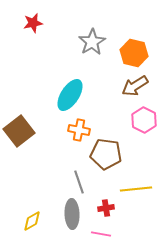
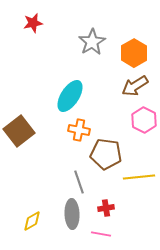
orange hexagon: rotated 16 degrees clockwise
cyan ellipse: moved 1 px down
yellow line: moved 3 px right, 12 px up
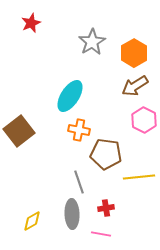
red star: moved 2 px left; rotated 12 degrees counterclockwise
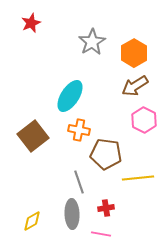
brown square: moved 14 px right, 5 px down
yellow line: moved 1 px left, 1 px down
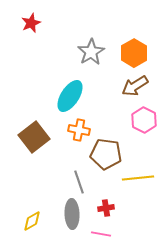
gray star: moved 1 px left, 10 px down
brown square: moved 1 px right, 1 px down
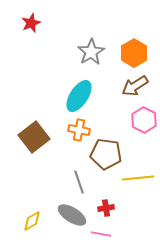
cyan ellipse: moved 9 px right
gray ellipse: moved 1 px down; rotated 56 degrees counterclockwise
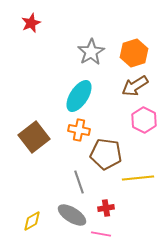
orange hexagon: rotated 12 degrees clockwise
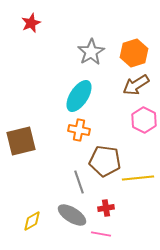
brown arrow: moved 1 px right, 1 px up
brown square: moved 13 px left, 4 px down; rotated 24 degrees clockwise
brown pentagon: moved 1 px left, 7 px down
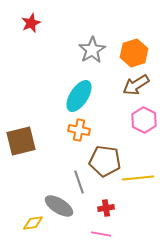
gray star: moved 1 px right, 2 px up
gray ellipse: moved 13 px left, 9 px up
yellow diamond: moved 1 px right, 2 px down; rotated 20 degrees clockwise
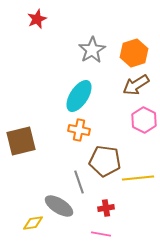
red star: moved 6 px right, 4 px up
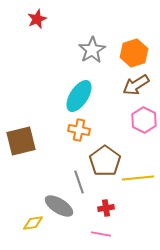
brown pentagon: rotated 28 degrees clockwise
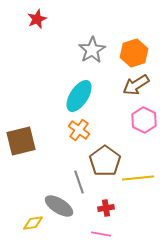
orange cross: rotated 25 degrees clockwise
